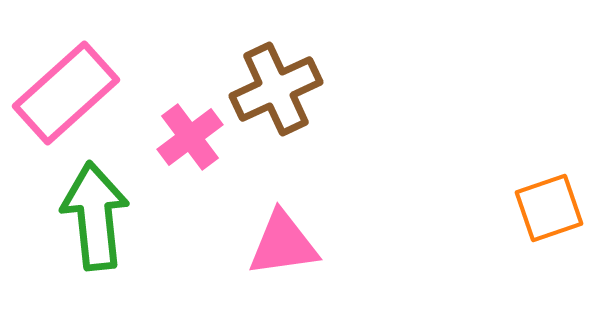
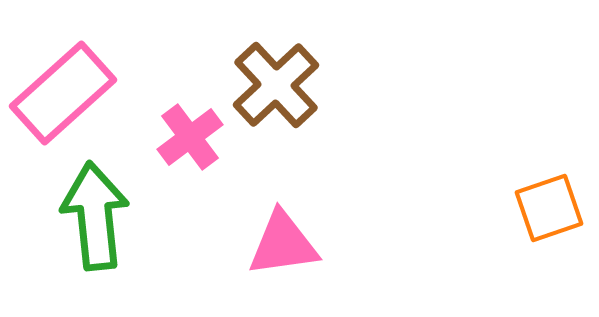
brown cross: moved 4 px up; rotated 18 degrees counterclockwise
pink rectangle: moved 3 px left
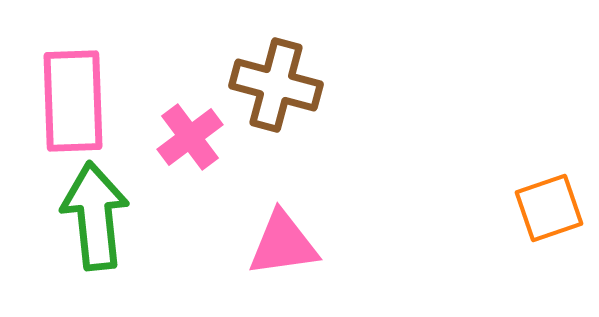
brown cross: rotated 32 degrees counterclockwise
pink rectangle: moved 10 px right, 8 px down; rotated 50 degrees counterclockwise
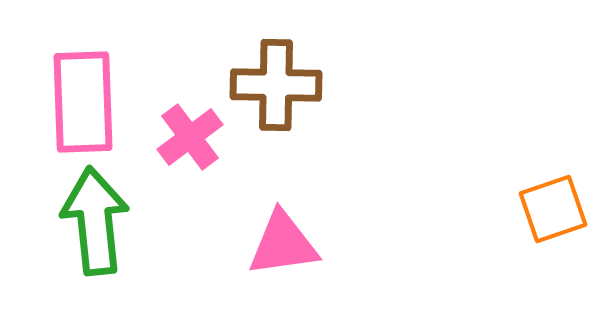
brown cross: rotated 14 degrees counterclockwise
pink rectangle: moved 10 px right, 1 px down
orange square: moved 4 px right, 1 px down
green arrow: moved 5 px down
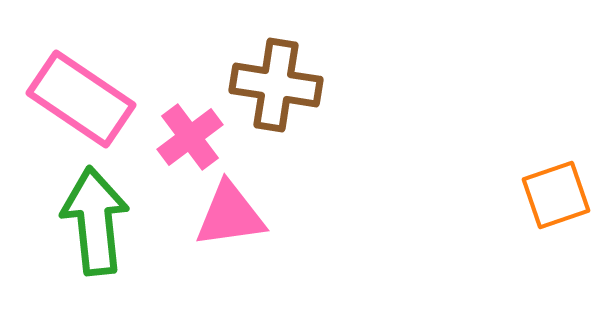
brown cross: rotated 8 degrees clockwise
pink rectangle: moved 2 px left, 3 px up; rotated 54 degrees counterclockwise
orange square: moved 3 px right, 14 px up
pink triangle: moved 53 px left, 29 px up
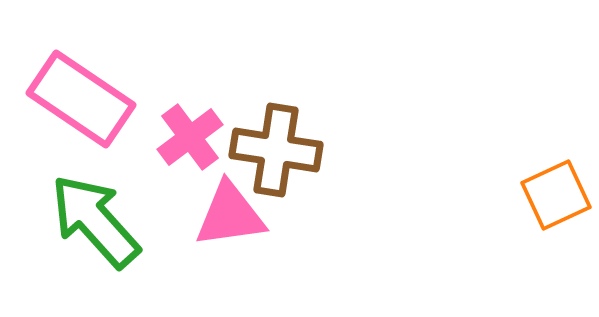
brown cross: moved 65 px down
orange square: rotated 6 degrees counterclockwise
green arrow: rotated 36 degrees counterclockwise
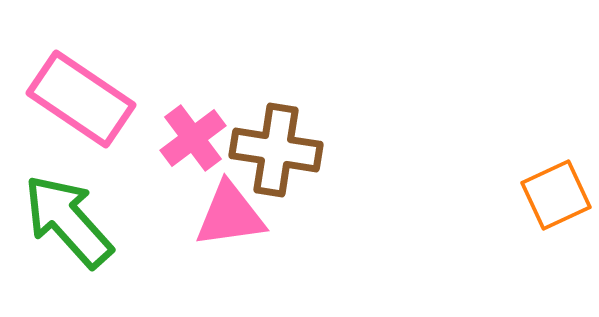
pink cross: moved 3 px right, 1 px down
green arrow: moved 27 px left
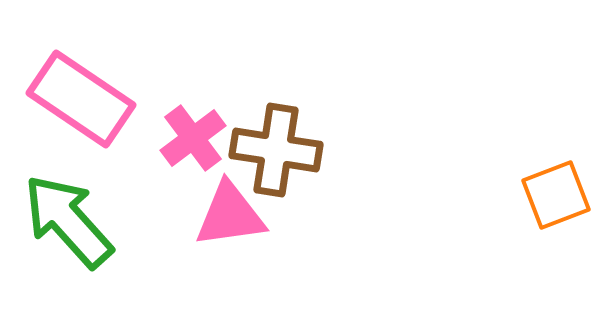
orange square: rotated 4 degrees clockwise
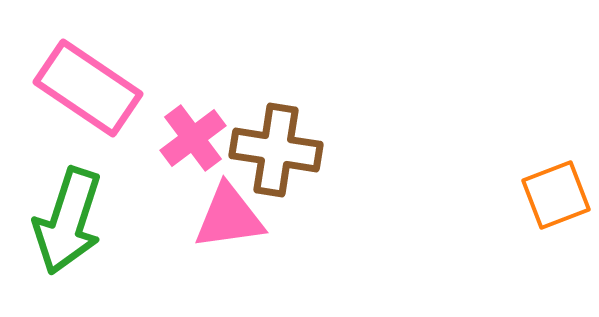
pink rectangle: moved 7 px right, 11 px up
pink triangle: moved 1 px left, 2 px down
green arrow: rotated 120 degrees counterclockwise
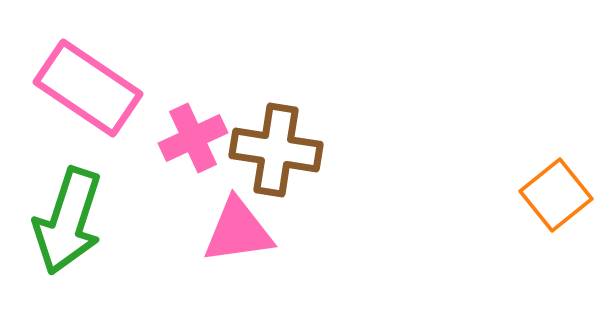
pink cross: rotated 12 degrees clockwise
orange square: rotated 18 degrees counterclockwise
pink triangle: moved 9 px right, 14 px down
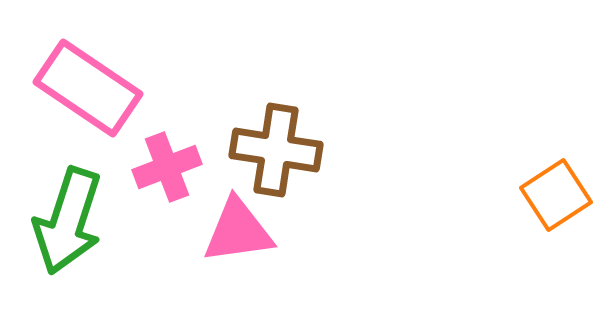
pink cross: moved 26 px left, 29 px down; rotated 4 degrees clockwise
orange square: rotated 6 degrees clockwise
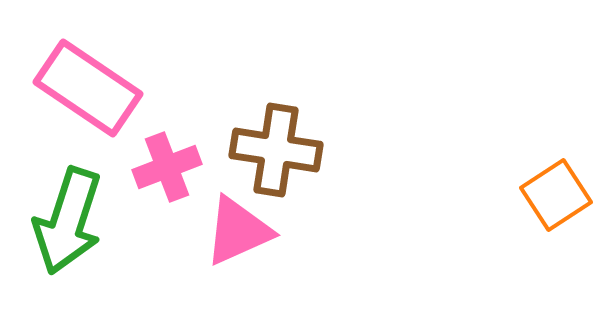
pink triangle: rotated 16 degrees counterclockwise
